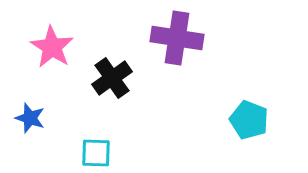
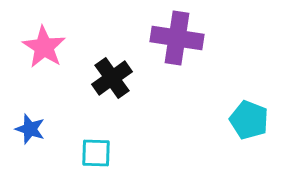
pink star: moved 8 px left
blue star: moved 11 px down
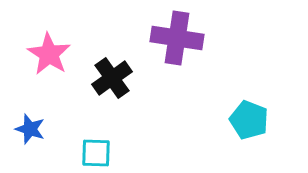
pink star: moved 5 px right, 7 px down
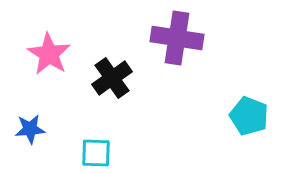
cyan pentagon: moved 4 px up
blue star: rotated 24 degrees counterclockwise
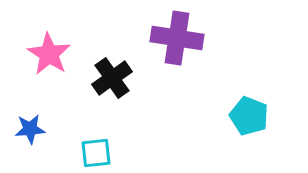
cyan square: rotated 8 degrees counterclockwise
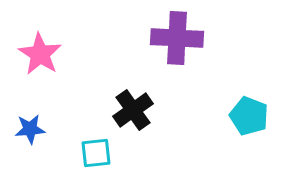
purple cross: rotated 6 degrees counterclockwise
pink star: moved 9 px left
black cross: moved 21 px right, 32 px down
